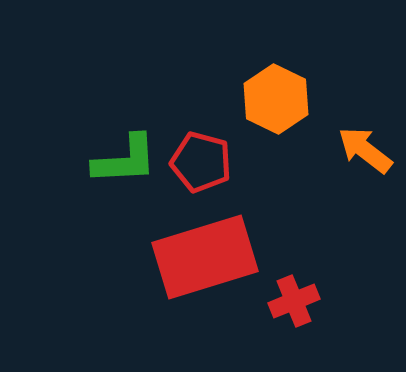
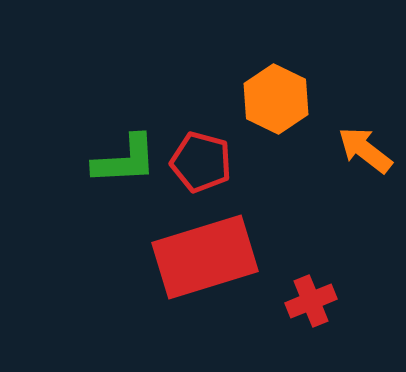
red cross: moved 17 px right
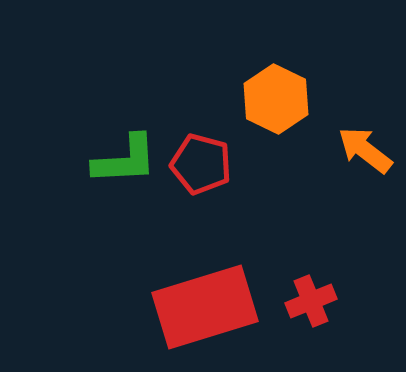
red pentagon: moved 2 px down
red rectangle: moved 50 px down
